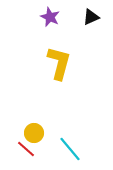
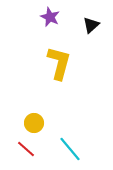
black triangle: moved 8 px down; rotated 18 degrees counterclockwise
yellow circle: moved 10 px up
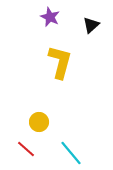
yellow L-shape: moved 1 px right, 1 px up
yellow circle: moved 5 px right, 1 px up
cyan line: moved 1 px right, 4 px down
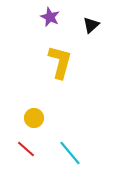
yellow circle: moved 5 px left, 4 px up
cyan line: moved 1 px left
